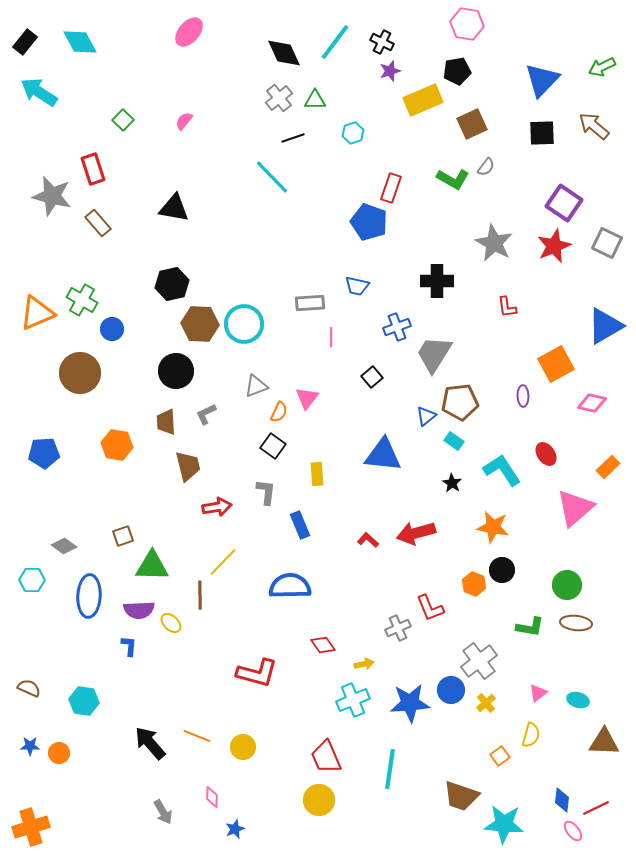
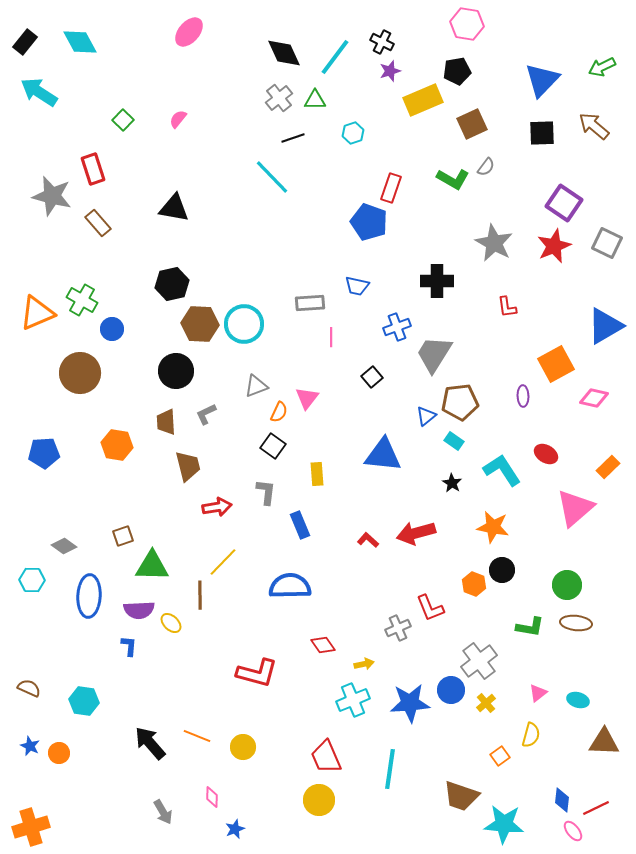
cyan line at (335, 42): moved 15 px down
pink semicircle at (184, 121): moved 6 px left, 2 px up
pink diamond at (592, 403): moved 2 px right, 5 px up
red ellipse at (546, 454): rotated 25 degrees counterclockwise
blue star at (30, 746): rotated 24 degrees clockwise
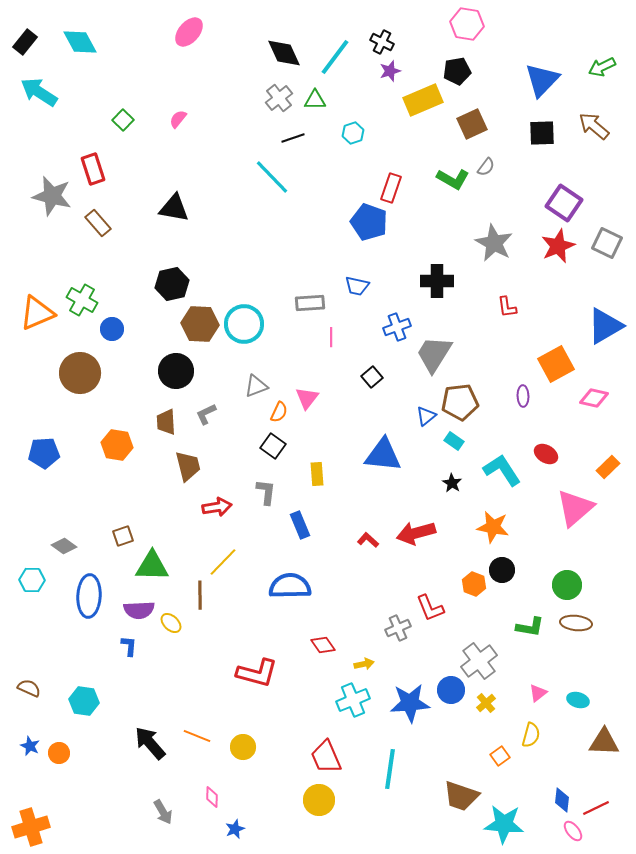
red star at (554, 246): moved 4 px right
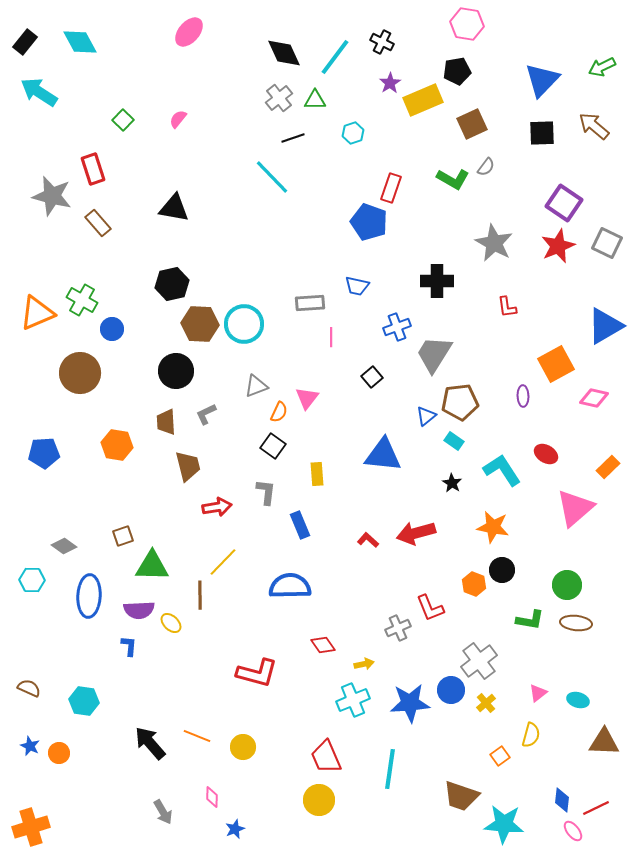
purple star at (390, 71): moved 12 px down; rotated 15 degrees counterclockwise
green L-shape at (530, 627): moved 7 px up
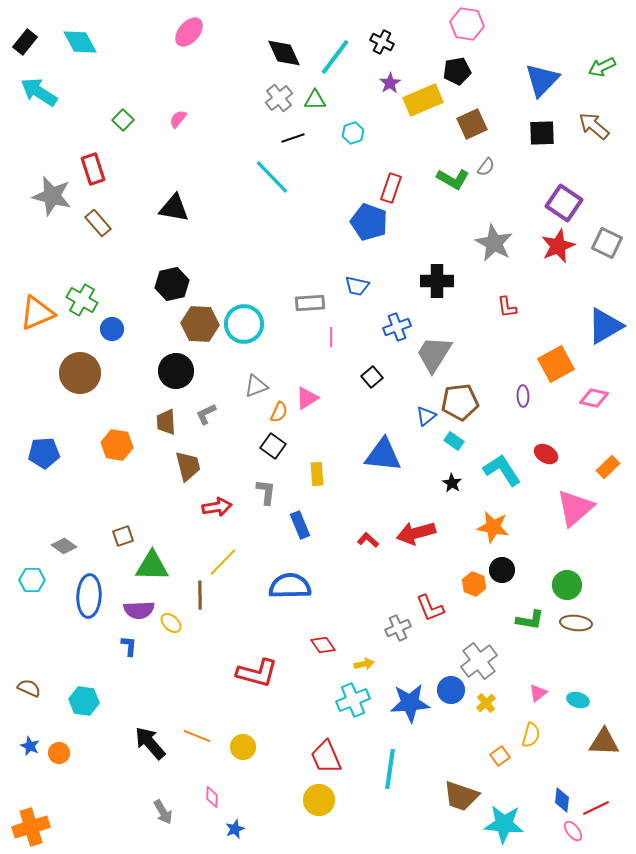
pink triangle at (307, 398): rotated 20 degrees clockwise
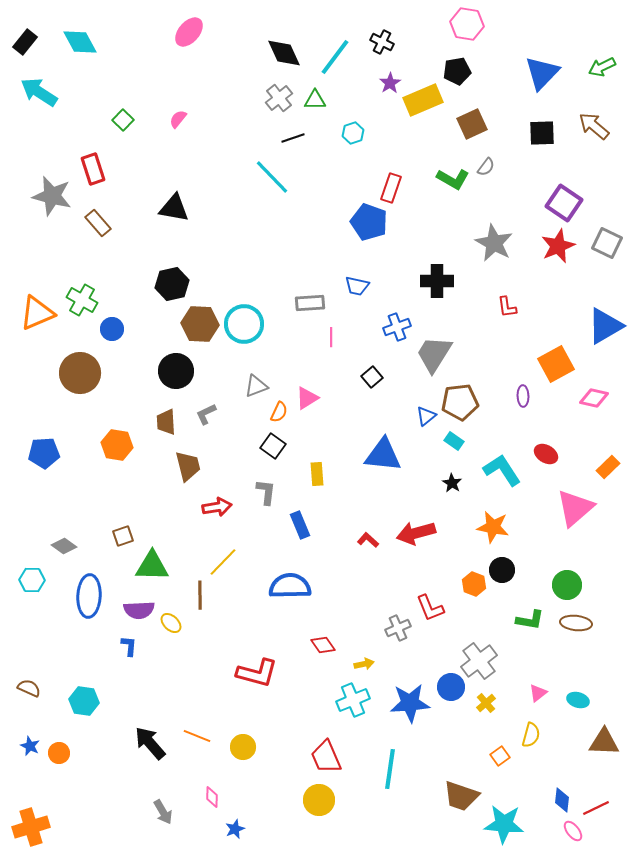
blue triangle at (542, 80): moved 7 px up
blue circle at (451, 690): moved 3 px up
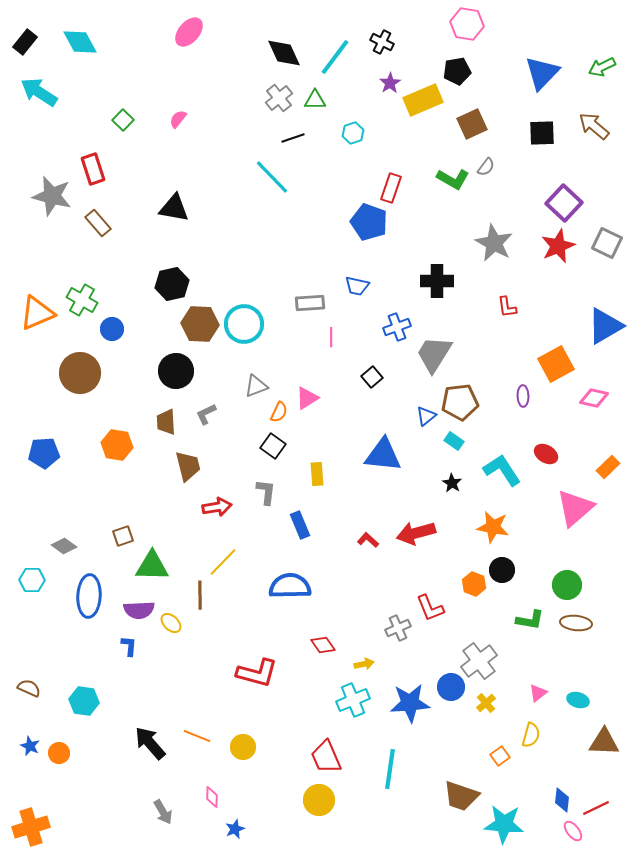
purple square at (564, 203): rotated 9 degrees clockwise
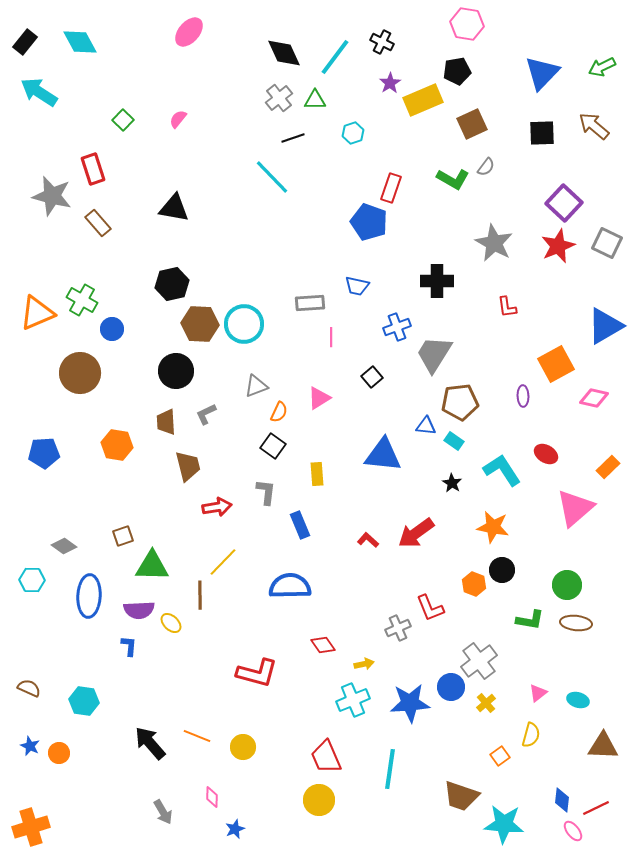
pink triangle at (307, 398): moved 12 px right
blue triangle at (426, 416): moved 10 px down; rotated 45 degrees clockwise
red arrow at (416, 533): rotated 21 degrees counterclockwise
brown triangle at (604, 742): moved 1 px left, 4 px down
